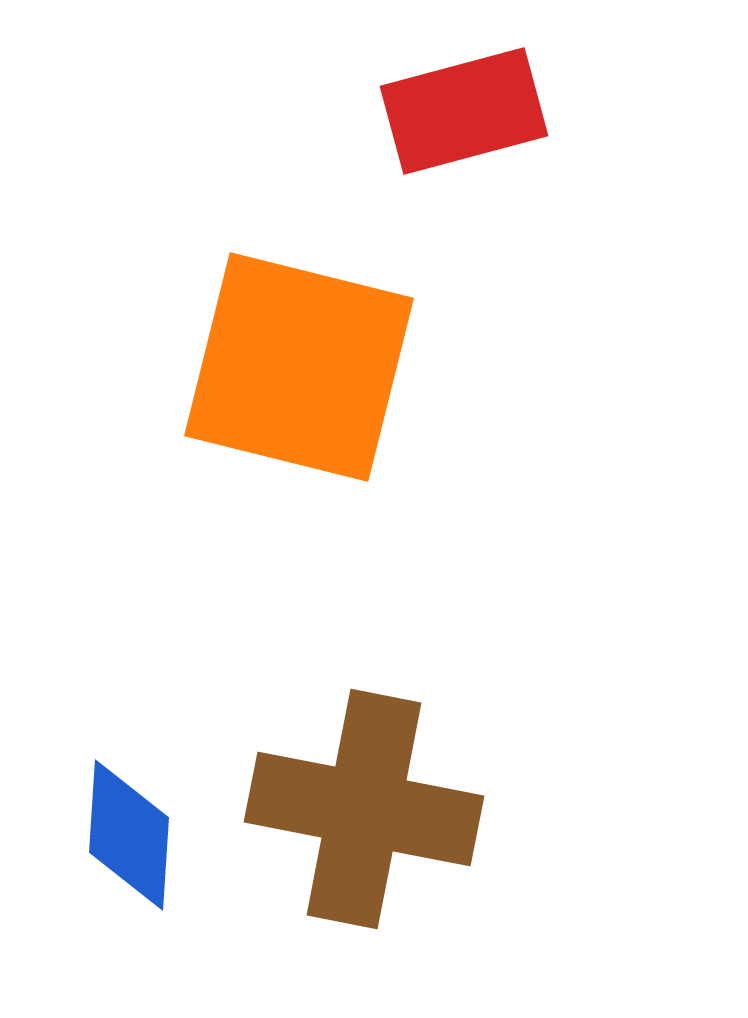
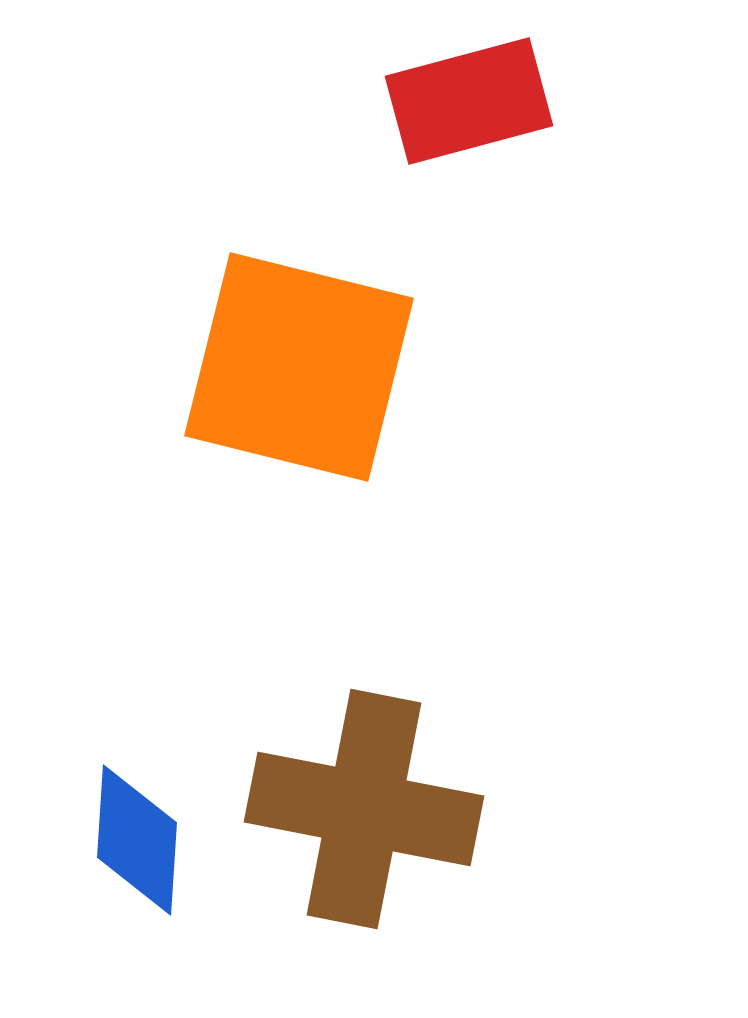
red rectangle: moved 5 px right, 10 px up
blue diamond: moved 8 px right, 5 px down
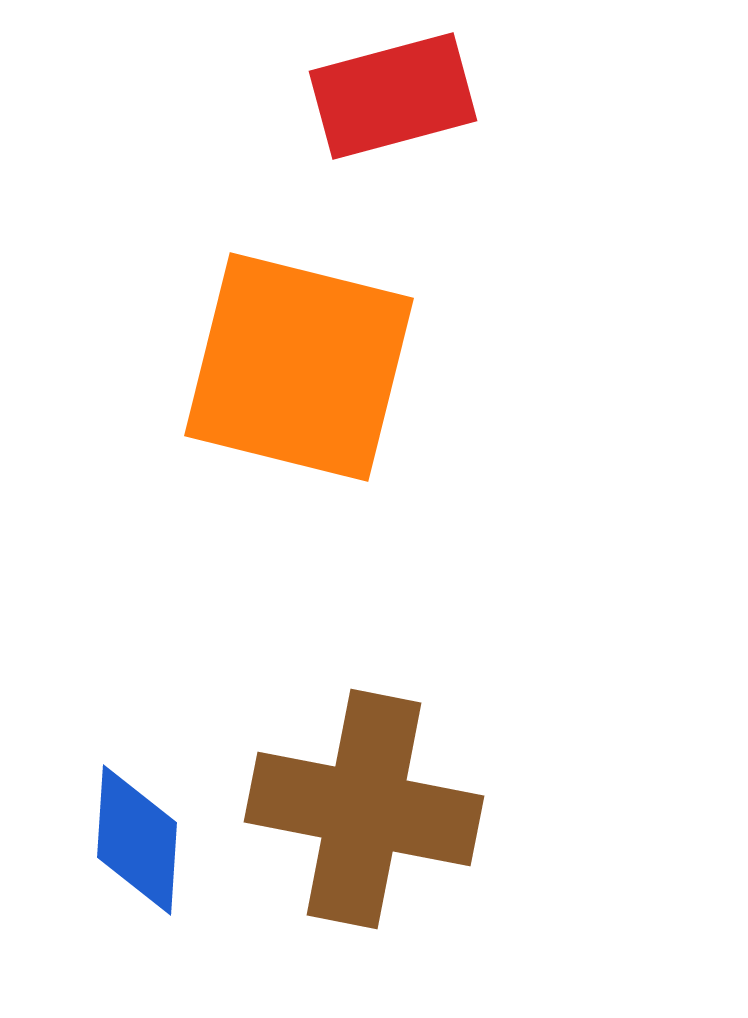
red rectangle: moved 76 px left, 5 px up
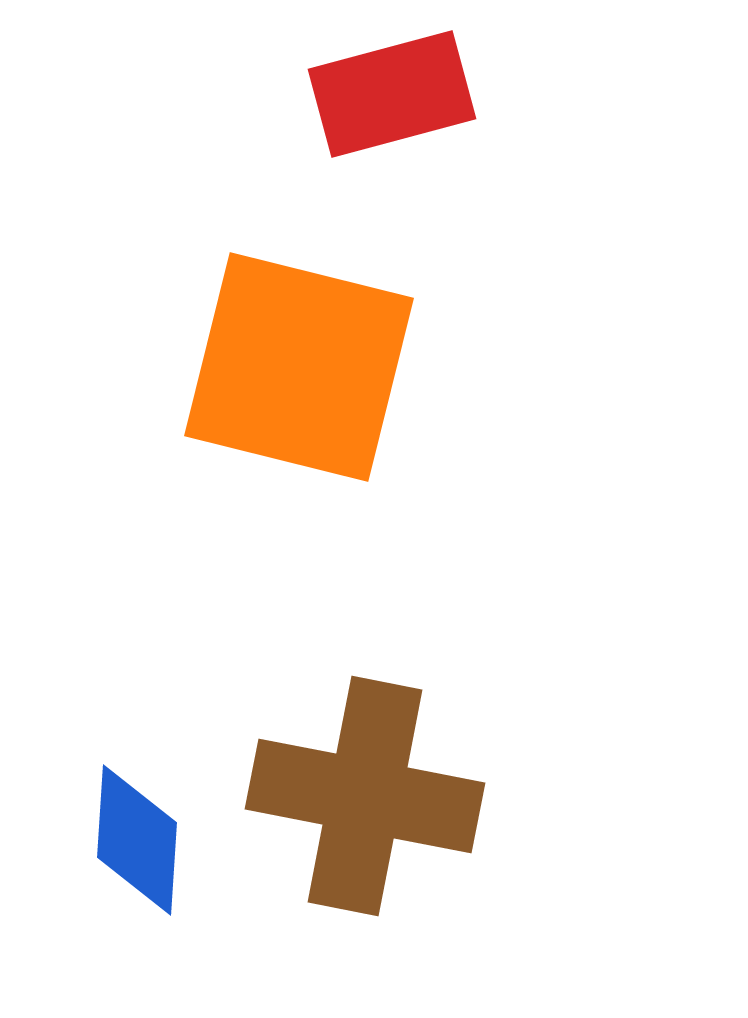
red rectangle: moved 1 px left, 2 px up
brown cross: moved 1 px right, 13 px up
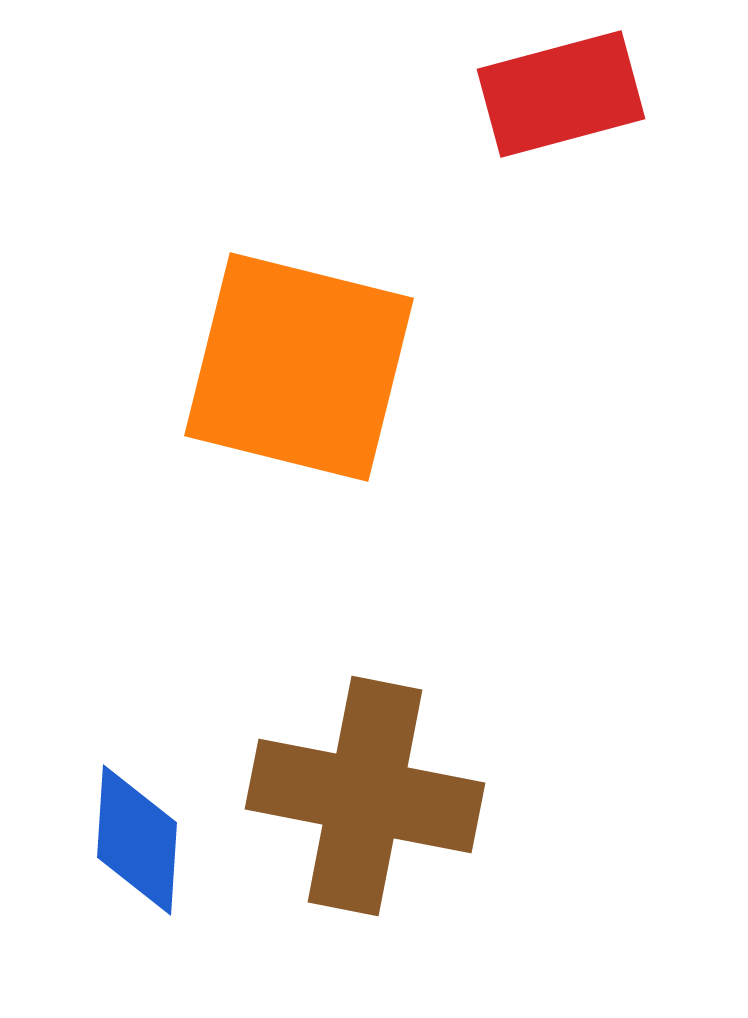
red rectangle: moved 169 px right
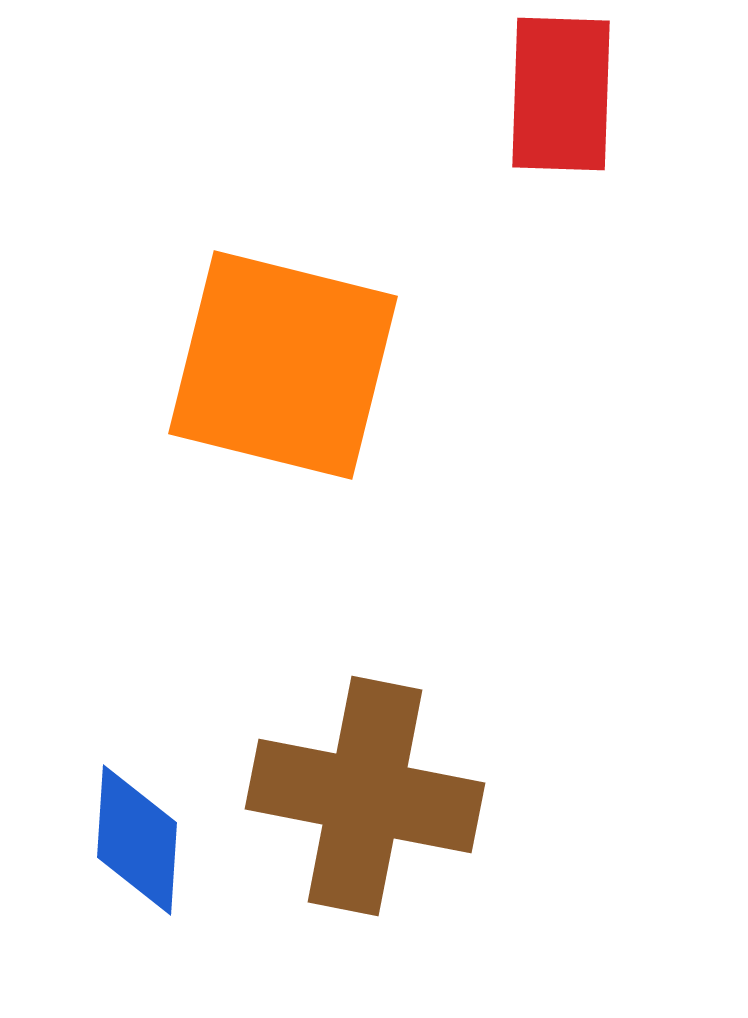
red rectangle: rotated 73 degrees counterclockwise
orange square: moved 16 px left, 2 px up
